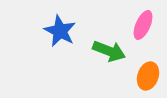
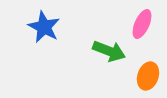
pink ellipse: moved 1 px left, 1 px up
blue star: moved 16 px left, 4 px up
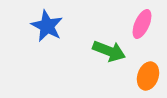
blue star: moved 3 px right, 1 px up
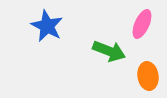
orange ellipse: rotated 28 degrees counterclockwise
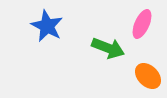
green arrow: moved 1 px left, 3 px up
orange ellipse: rotated 36 degrees counterclockwise
